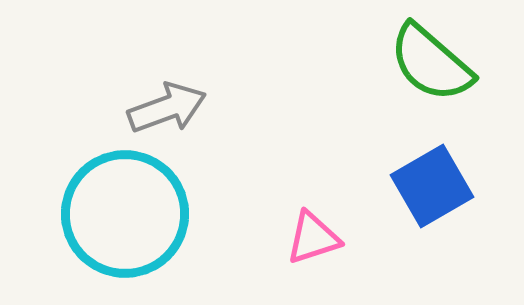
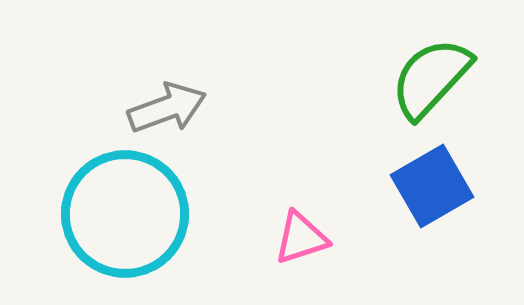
green semicircle: moved 15 px down; rotated 92 degrees clockwise
pink triangle: moved 12 px left
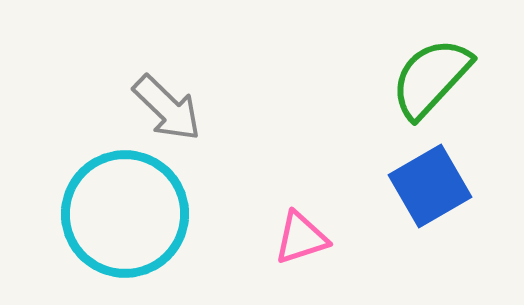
gray arrow: rotated 64 degrees clockwise
blue square: moved 2 px left
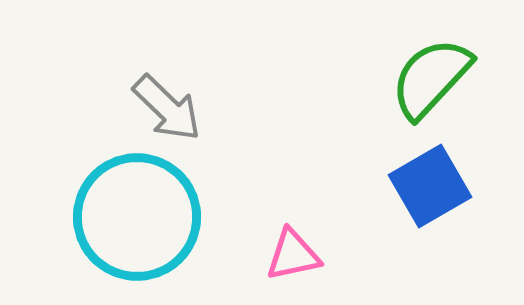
cyan circle: moved 12 px right, 3 px down
pink triangle: moved 8 px left, 17 px down; rotated 6 degrees clockwise
